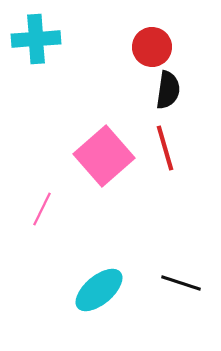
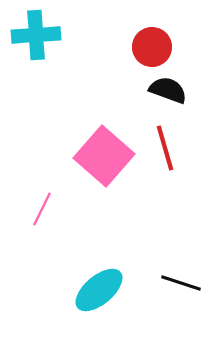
cyan cross: moved 4 px up
black semicircle: rotated 78 degrees counterclockwise
pink square: rotated 8 degrees counterclockwise
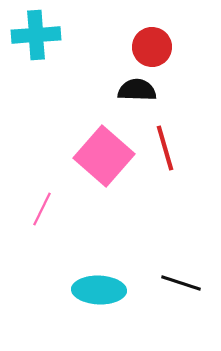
black semicircle: moved 31 px left; rotated 18 degrees counterclockwise
cyan ellipse: rotated 42 degrees clockwise
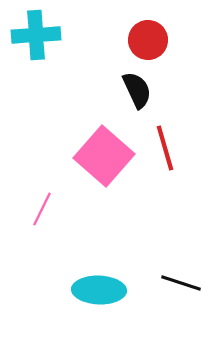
red circle: moved 4 px left, 7 px up
black semicircle: rotated 63 degrees clockwise
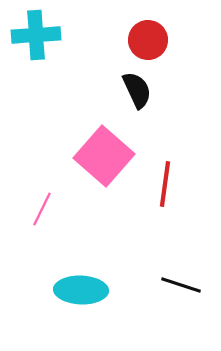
red line: moved 36 px down; rotated 24 degrees clockwise
black line: moved 2 px down
cyan ellipse: moved 18 px left
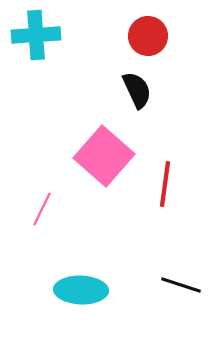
red circle: moved 4 px up
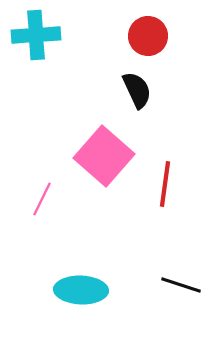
pink line: moved 10 px up
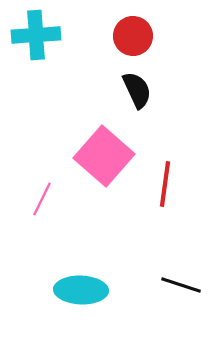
red circle: moved 15 px left
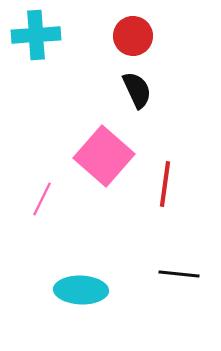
black line: moved 2 px left, 11 px up; rotated 12 degrees counterclockwise
